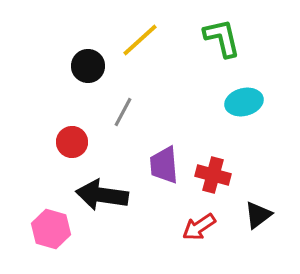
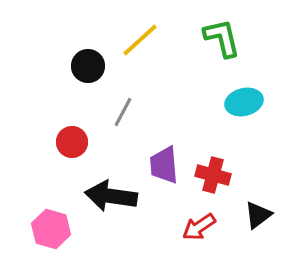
black arrow: moved 9 px right, 1 px down
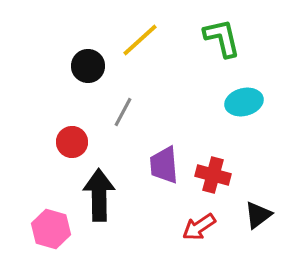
black arrow: moved 12 px left, 1 px up; rotated 81 degrees clockwise
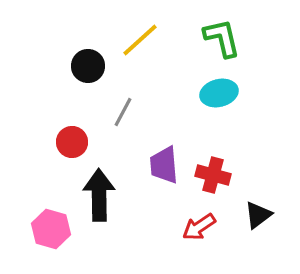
cyan ellipse: moved 25 px left, 9 px up
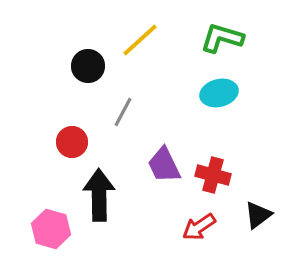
green L-shape: rotated 60 degrees counterclockwise
purple trapezoid: rotated 21 degrees counterclockwise
